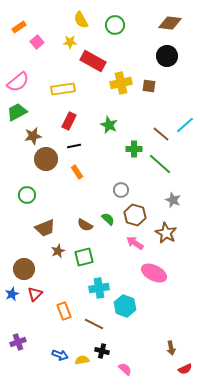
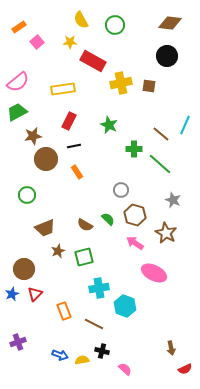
cyan line at (185, 125): rotated 24 degrees counterclockwise
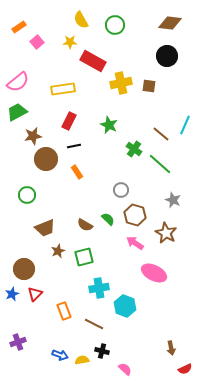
green cross at (134, 149): rotated 35 degrees clockwise
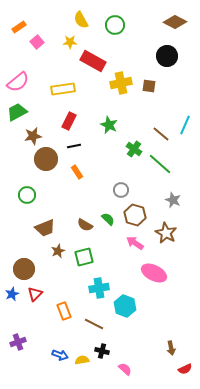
brown diamond at (170, 23): moved 5 px right, 1 px up; rotated 20 degrees clockwise
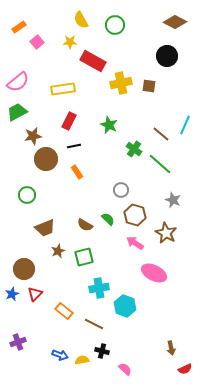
orange rectangle at (64, 311): rotated 30 degrees counterclockwise
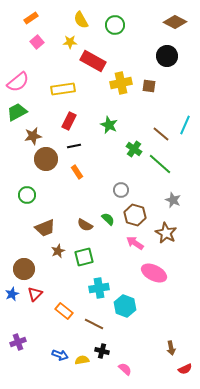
orange rectangle at (19, 27): moved 12 px right, 9 px up
